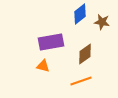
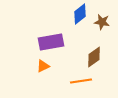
brown diamond: moved 9 px right, 3 px down
orange triangle: rotated 40 degrees counterclockwise
orange line: rotated 10 degrees clockwise
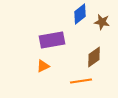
purple rectangle: moved 1 px right, 2 px up
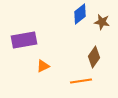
purple rectangle: moved 28 px left
brown diamond: rotated 20 degrees counterclockwise
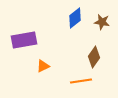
blue diamond: moved 5 px left, 4 px down
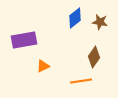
brown star: moved 2 px left
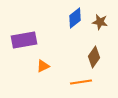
orange line: moved 1 px down
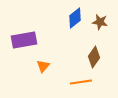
orange triangle: rotated 24 degrees counterclockwise
